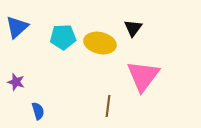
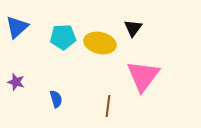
blue semicircle: moved 18 px right, 12 px up
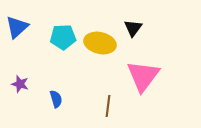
purple star: moved 4 px right, 2 px down
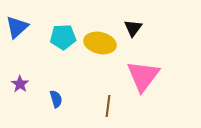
purple star: rotated 18 degrees clockwise
